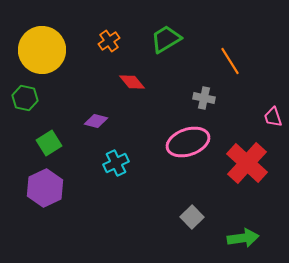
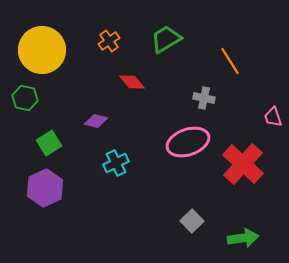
red cross: moved 4 px left, 1 px down
gray square: moved 4 px down
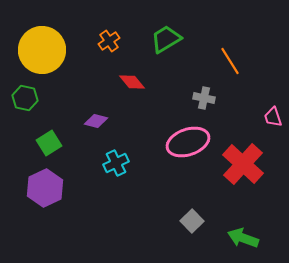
green arrow: rotated 152 degrees counterclockwise
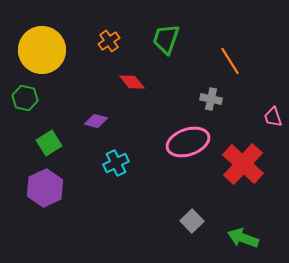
green trapezoid: rotated 40 degrees counterclockwise
gray cross: moved 7 px right, 1 px down
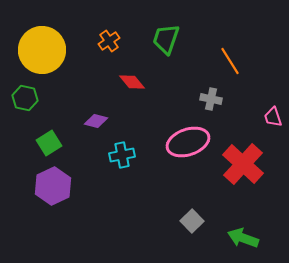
cyan cross: moved 6 px right, 8 px up; rotated 15 degrees clockwise
purple hexagon: moved 8 px right, 2 px up
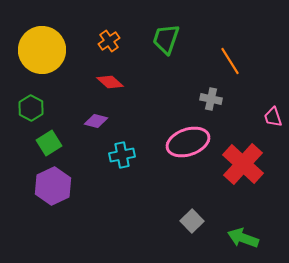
red diamond: moved 22 px left; rotated 8 degrees counterclockwise
green hexagon: moved 6 px right, 10 px down; rotated 15 degrees clockwise
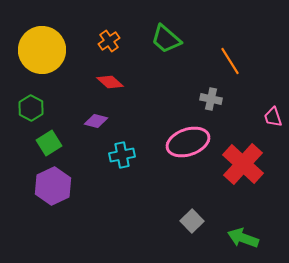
green trapezoid: rotated 68 degrees counterclockwise
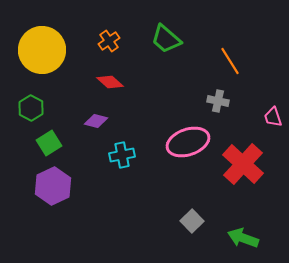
gray cross: moved 7 px right, 2 px down
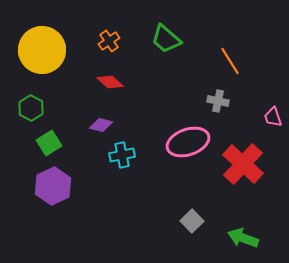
purple diamond: moved 5 px right, 4 px down
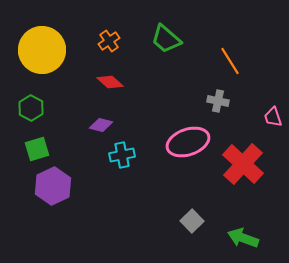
green square: moved 12 px left, 6 px down; rotated 15 degrees clockwise
